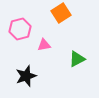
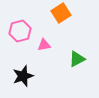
pink hexagon: moved 2 px down
black star: moved 3 px left
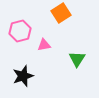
green triangle: rotated 30 degrees counterclockwise
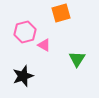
orange square: rotated 18 degrees clockwise
pink hexagon: moved 5 px right, 1 px down
pink triangle: rotated 40 degrees clockwise
